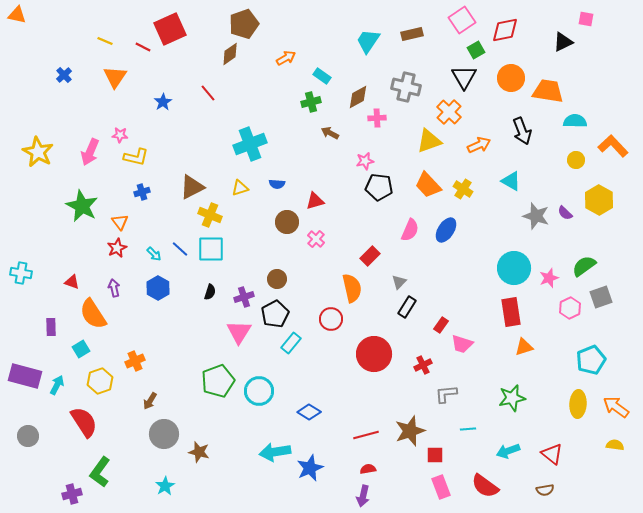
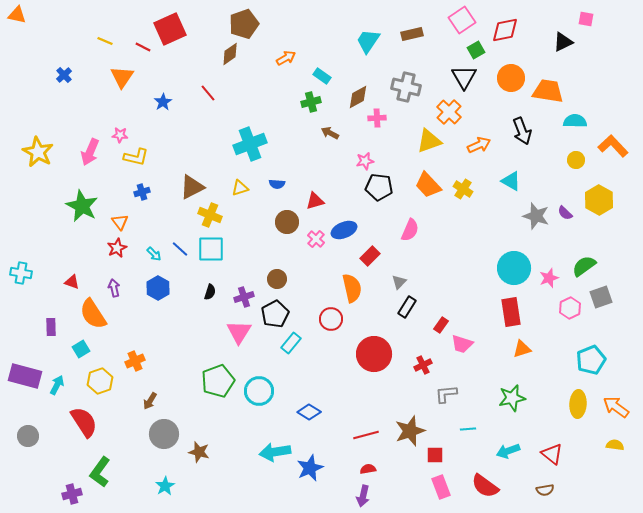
orange triangle at (115, 77): moved 7 px right
blue ellipse at (446, 230): moved 102 px left; rotated 35 degrees clockwise
orange triangle at (524, 347): moved 2 px left, 2 px down
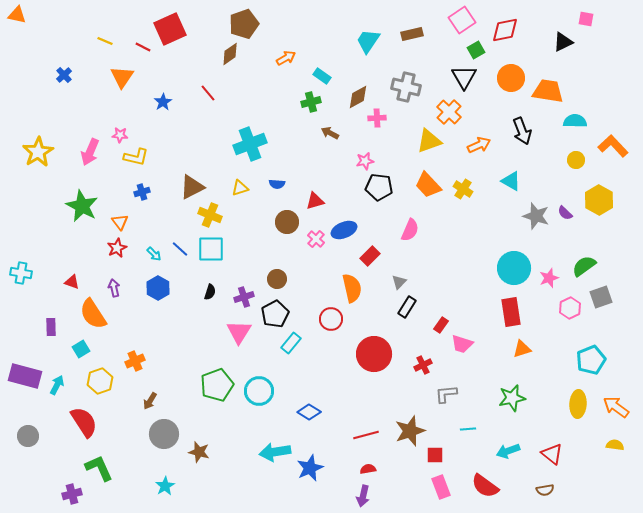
yellow star at (38, 152): rotated 12 degrees clockwise
green pentagon at (218, 381): moved 1 px left, 4 px down
green L-shape at (100, 472): moved 1 px left, 4 px up; rotated 120 degrees clockwise
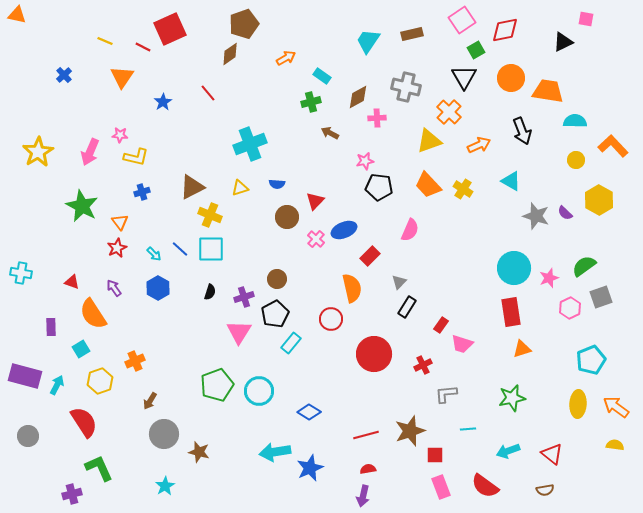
red triangle at (315, 201): rotated 30 degrees counterclockwise
brown circle at (287, 222): moved 5 px up
purple arrow at (114, 288): rotated 24 degrees counterclockwise
